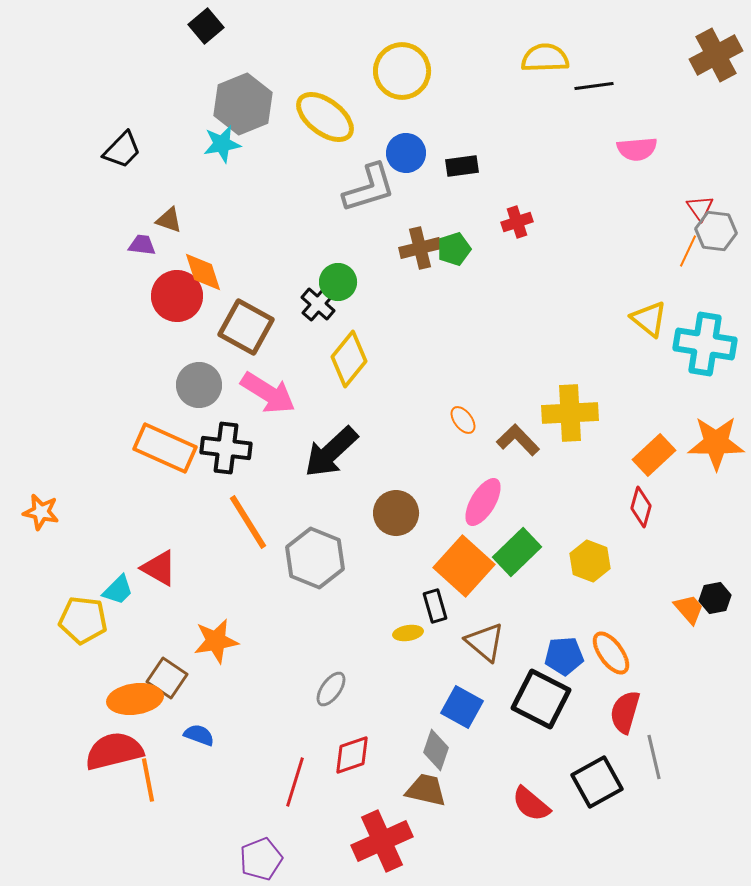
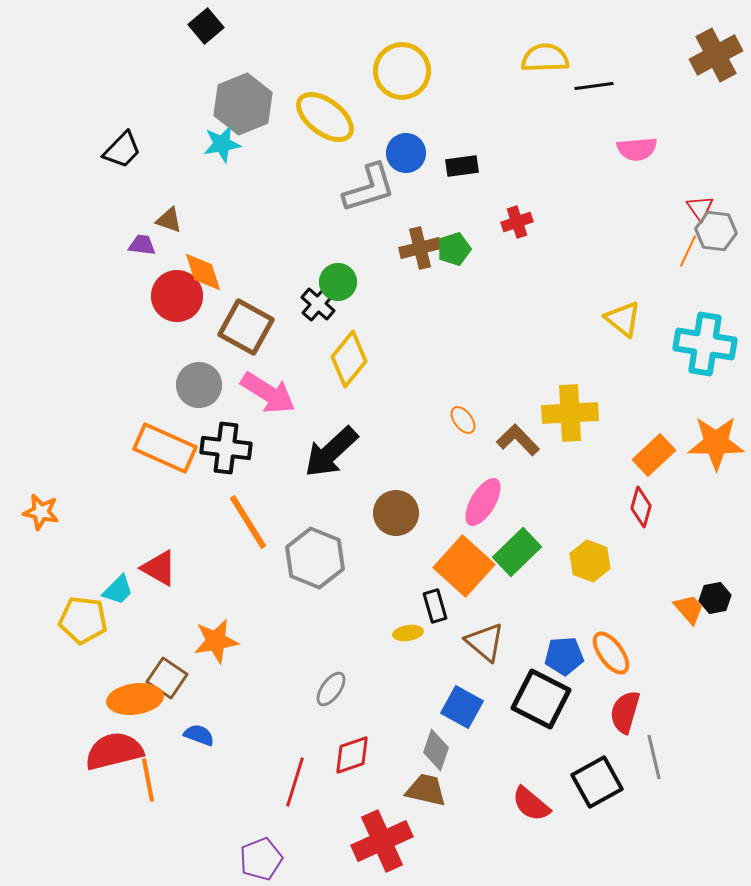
yellow triangle at (649, 319): moved 26 px left
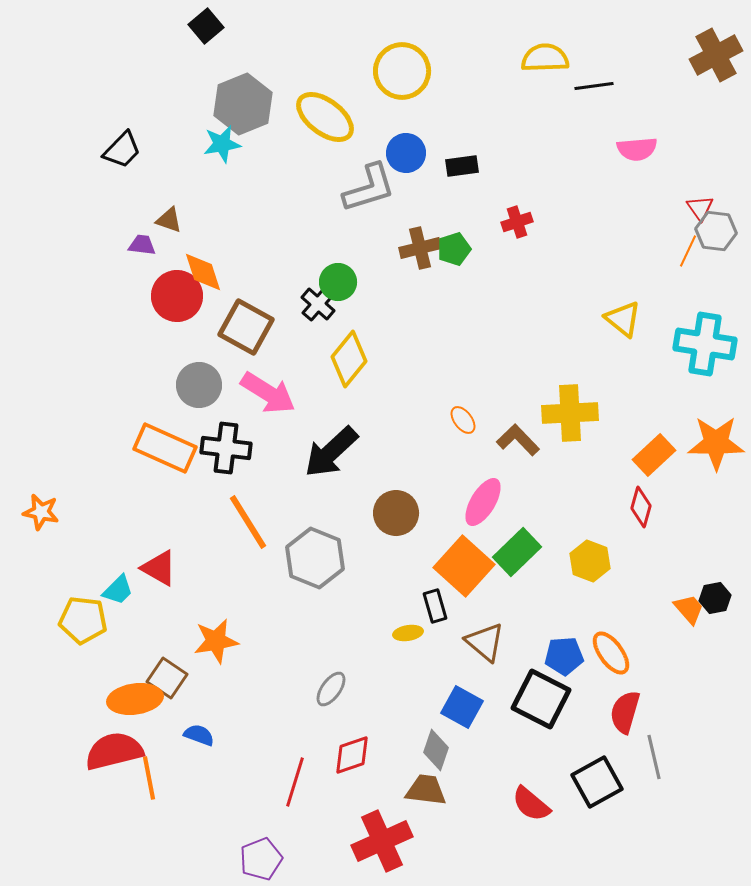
orange line at (148, 780): moved 1 px right, 2 px up
brown trapezoid at (426, 790): rotated 6 degrees counterclockwise
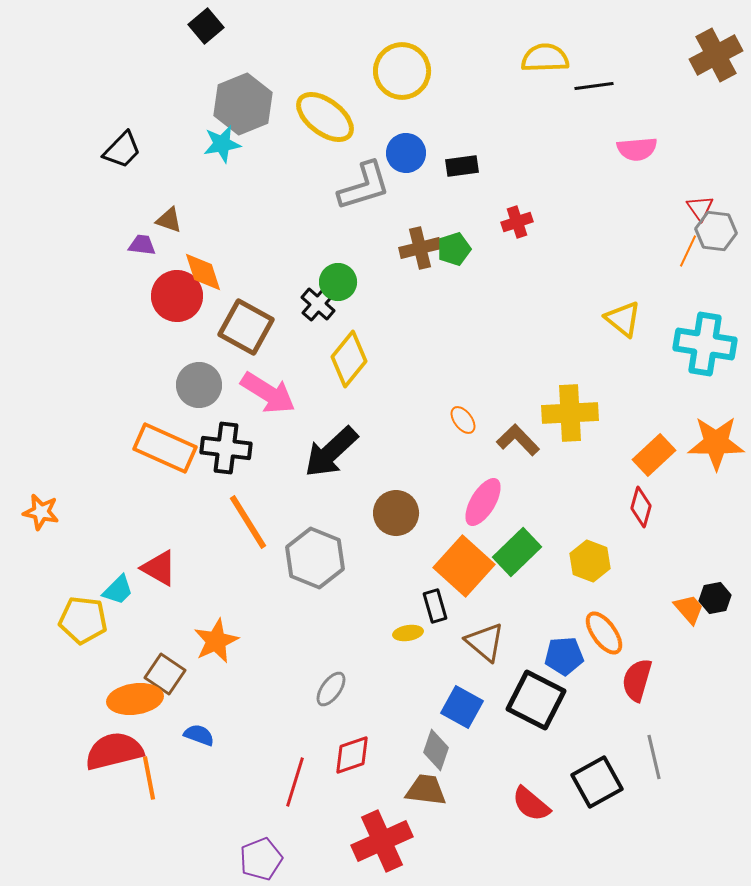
gray L-shape at (369, 188): moved 5 px left, 2 px up
orange star at (216, 641): rotated 15 degrees counterclockwise
orange ellipse at (611, 653): moved 7 px left, 20 px up
brown square at (167, 678): moved 2 px left, 4 px up
black square at (541, 699): moved 5 px left, 1 px down
red semicircle at (625, 712): moved 12 px right, 32 px up
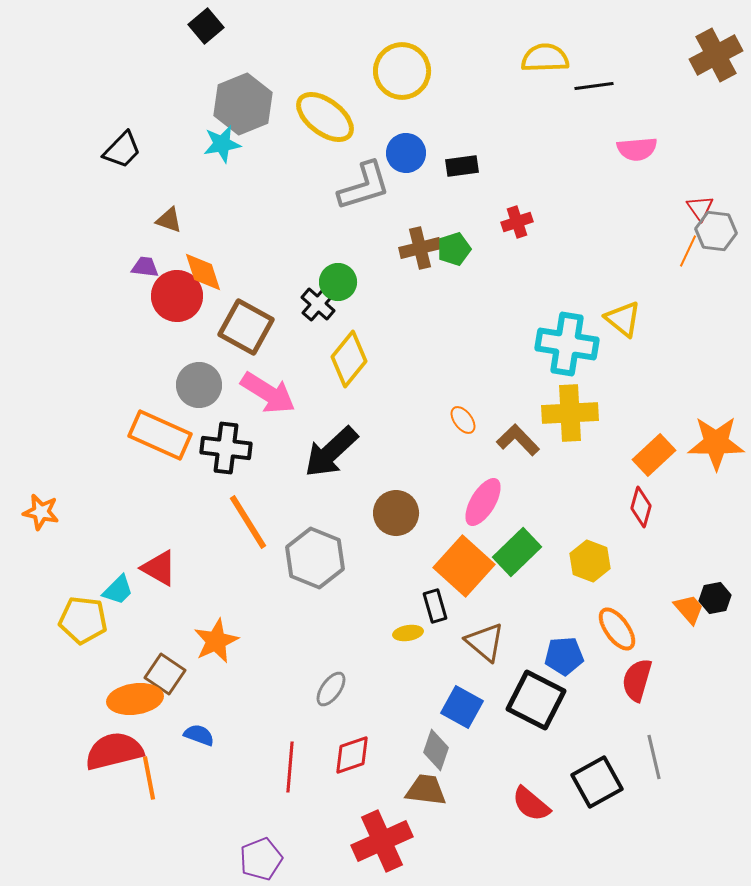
purple trapezoid at (142, 245): moved 3 px right, 22 px down
cyan cross at (705, 344): moved 138 px left
orange rectangle at (165, 448): moved 5 px left, 13 px up
orange ellipse at (604, 633): moved 13 px right, 4 px up
red line at (295, 782): moved 5 px left, 15 px up; rotated 12 degrees counterclockwise
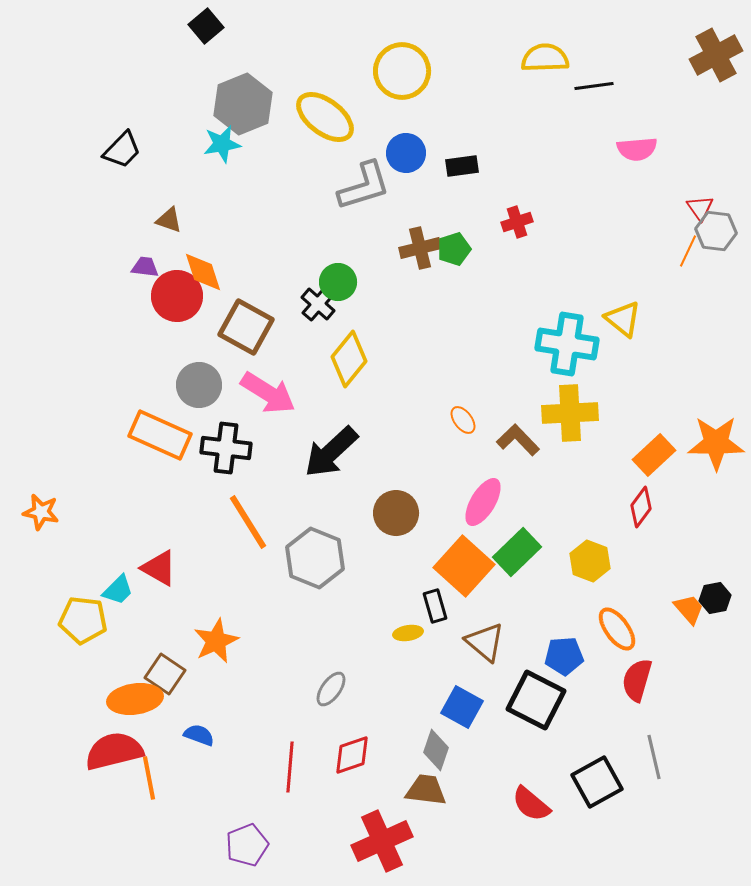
red diamond at (641, 507): rotated 21 degrees clockwise
purple pentagon at (261, 859): moved 14 px left, 14 px up
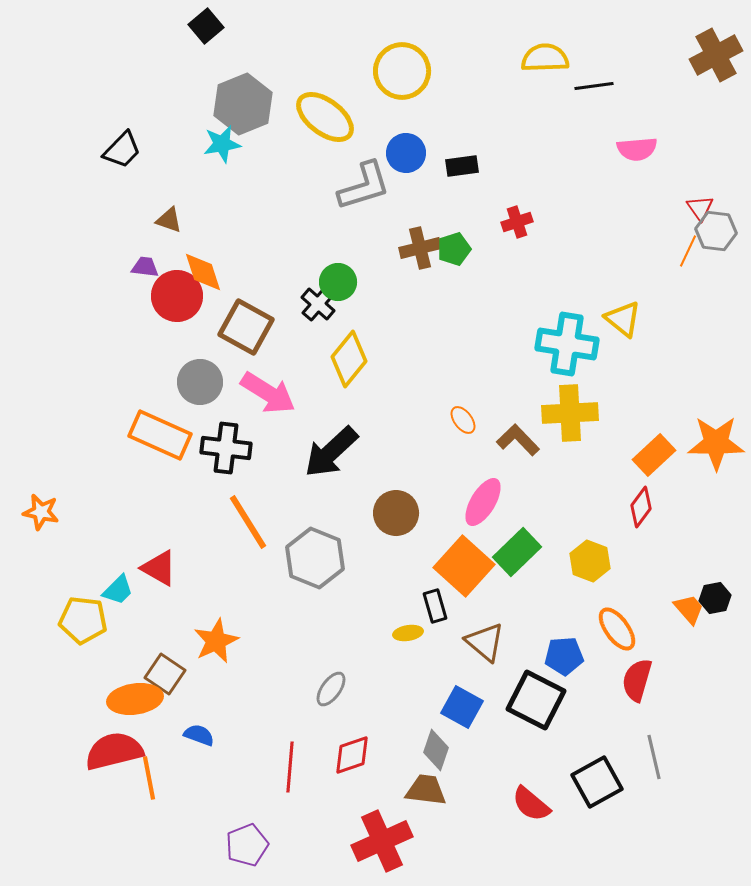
gray circle at (199, 385): moved 1 px right, 3 px up
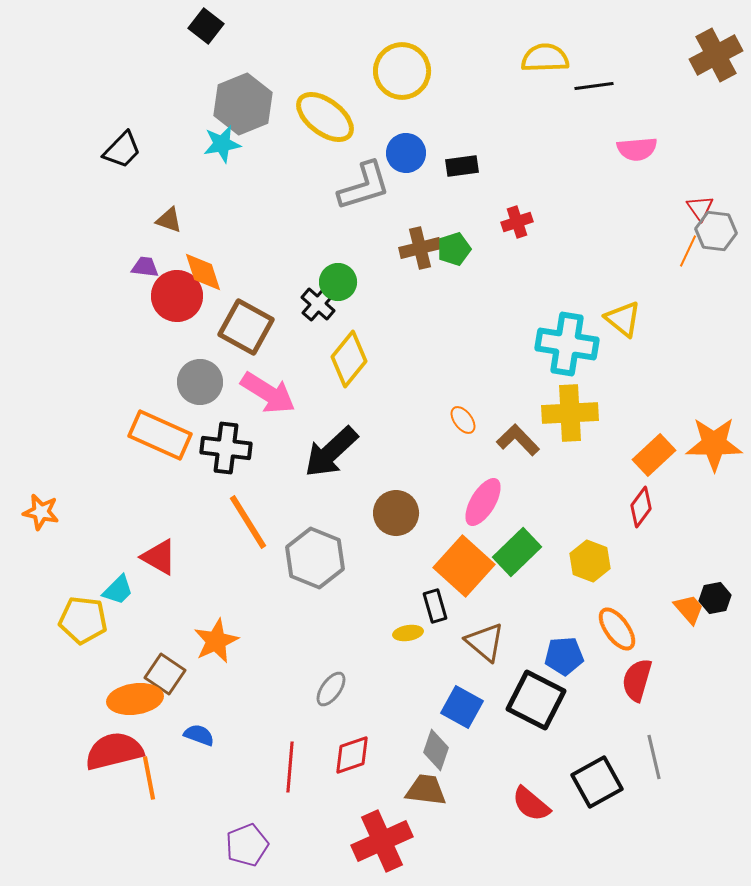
black square at (206, 26): rotated 12 degrees counterclockwise
orange star at (716, 443): moved 2 px left, 1 px down
red triangle at (159, 568): moved 11 px up
